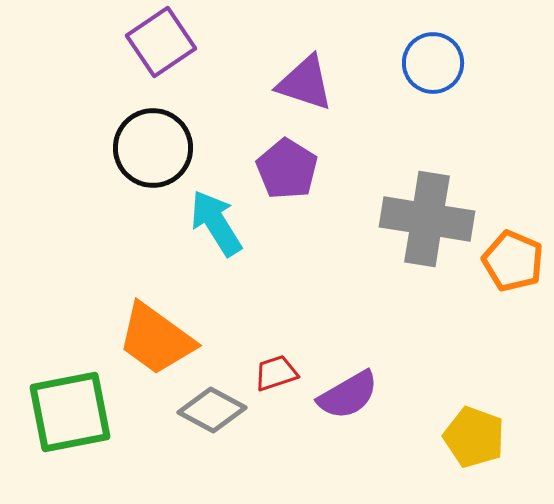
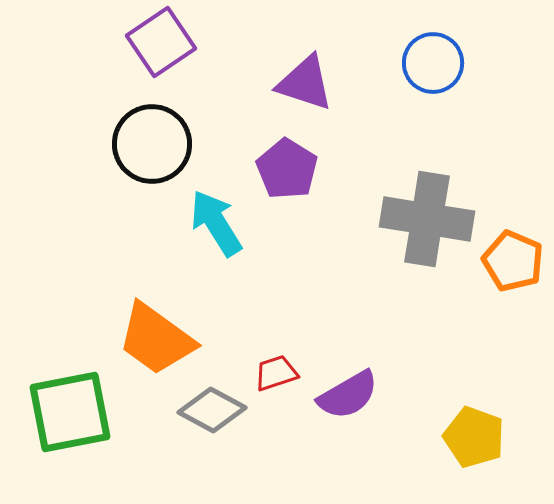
black circle: moved 1 px left, 4 px up
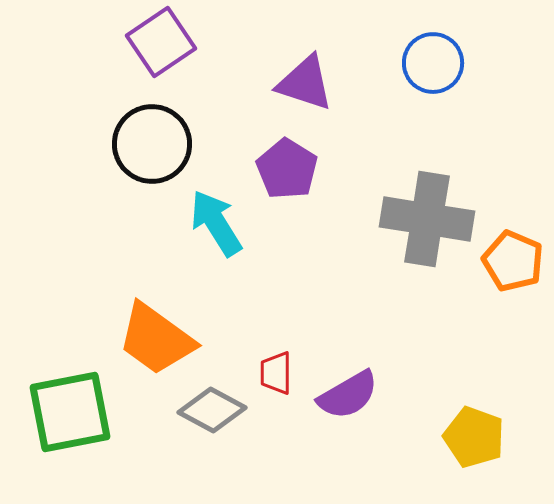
red trapezoid: rotated 72 degrees counterclockwise
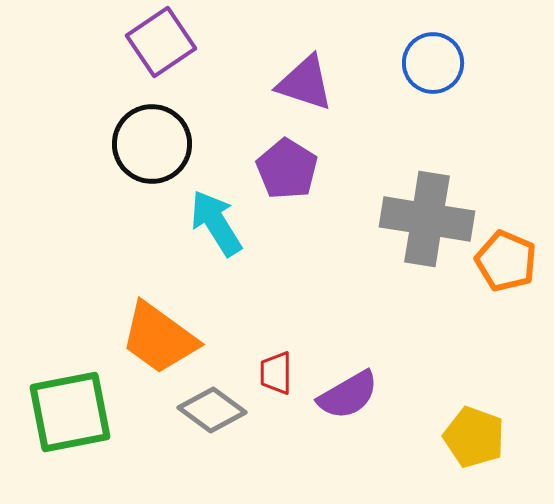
orange pentagon: moved 7 px left
orange trapezoid: moved 3 px right, 1 px up
gray diamond: rotated 8 degrees clockwise
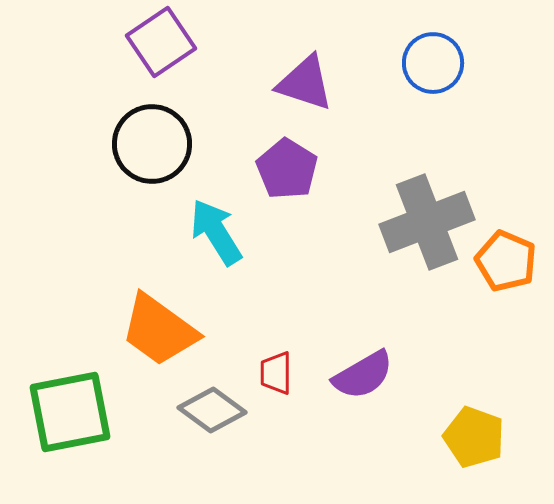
gray cross: moved 3 px down; rotated 30 degrees counterclockwise
cyan arrow: moved 9 px down
orange trapezoid: moved 8 px up
purple semicircle: moved 15 px right, 20 px up
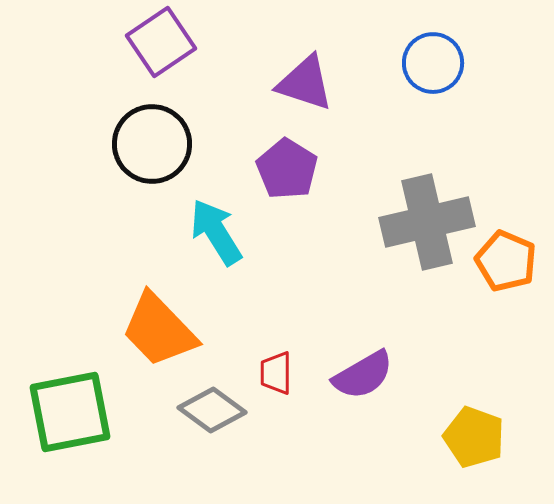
gray cross: rotated 8 degrees clockwise
orange trapezoid: rotated 10 degrees clockwise
